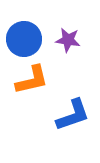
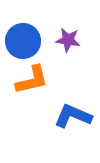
blue circle: moved 1 px left, 2 px down
blue L-shape: moved 1 px down; rotated 138 degrees counterclockwise
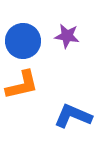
purple star: moved 1 px left, 4 px up
orange L-shape: moved 10 px left, 5 px down
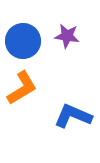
orange L-shape: moved 3 px down; rotated 18 degrees counterclockwise
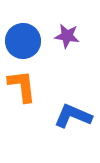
orange L-shape: moved 2 px up; rotated 66 degrees counterclockwise
